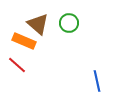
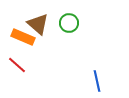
orange rectangle: moved 1 px left, 4 px up
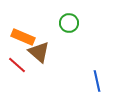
brown triangle: moved 1 px right, 28 px down
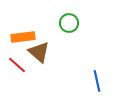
orange rectangle: rotated 30 degrees counterclockwise
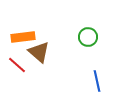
green circle: moved 19 px right, 14 px down
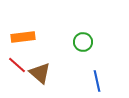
green circle: moved 5 px left, 5 px down
brown triangle: moved 1 px right, 21 px down
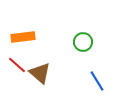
blue line: rotated 20 degrees counterclockwise
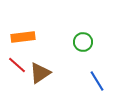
brown triangle: rotated 45 degrees clockwise
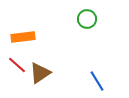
green circle: moved 4 px right, 23 px up
